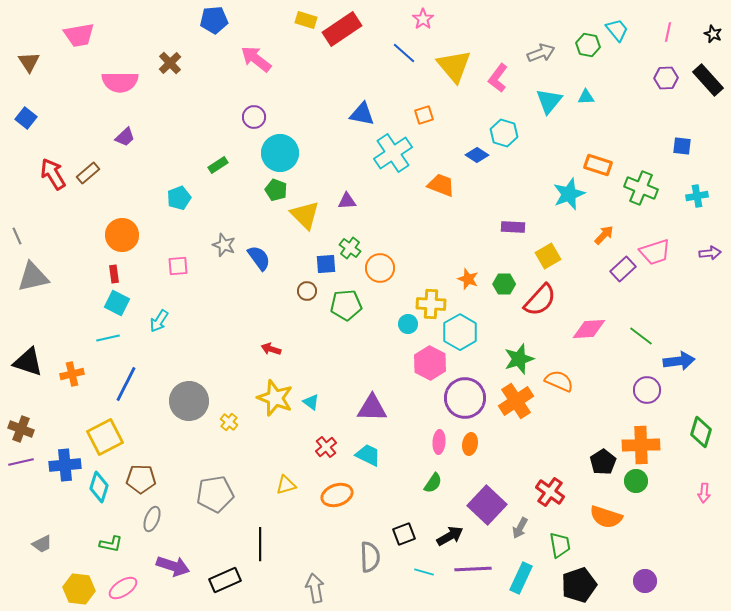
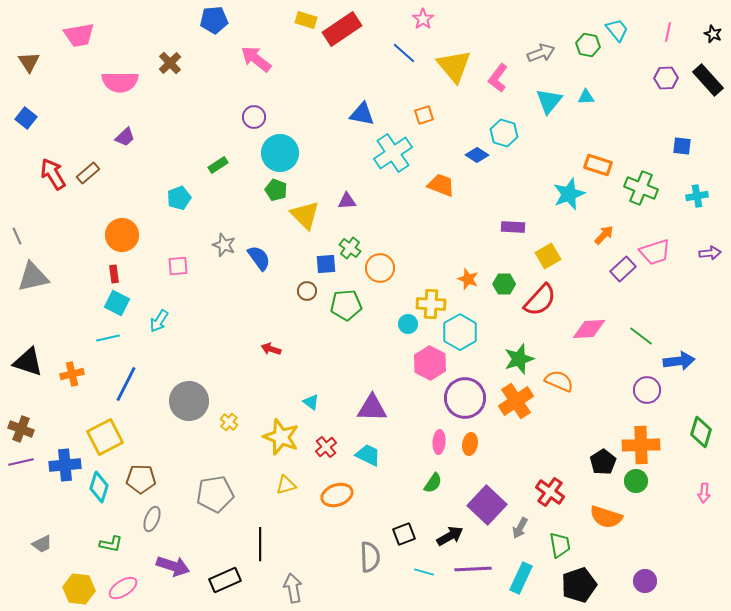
yellow star at (275, 398): moved 6 px right, 39 px down
gray arrow at (315, 588): moved 22 px left
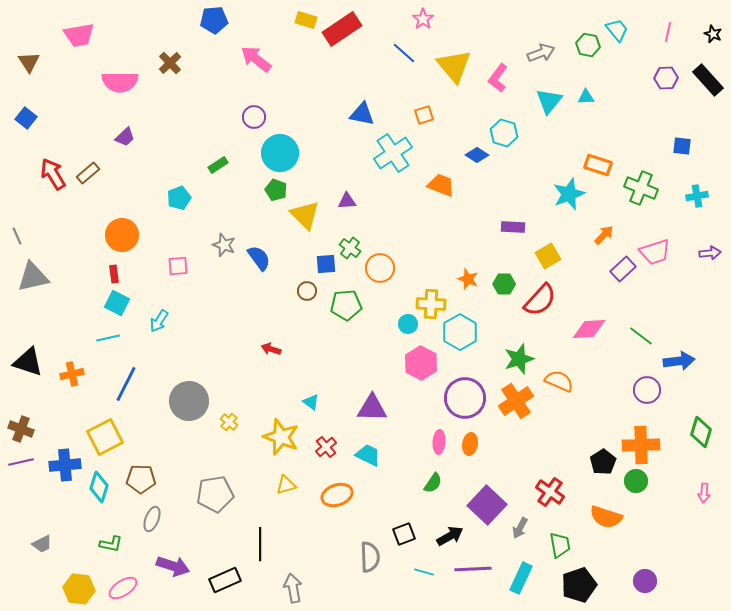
pink hexagon at (430, 363): moved 9 px left
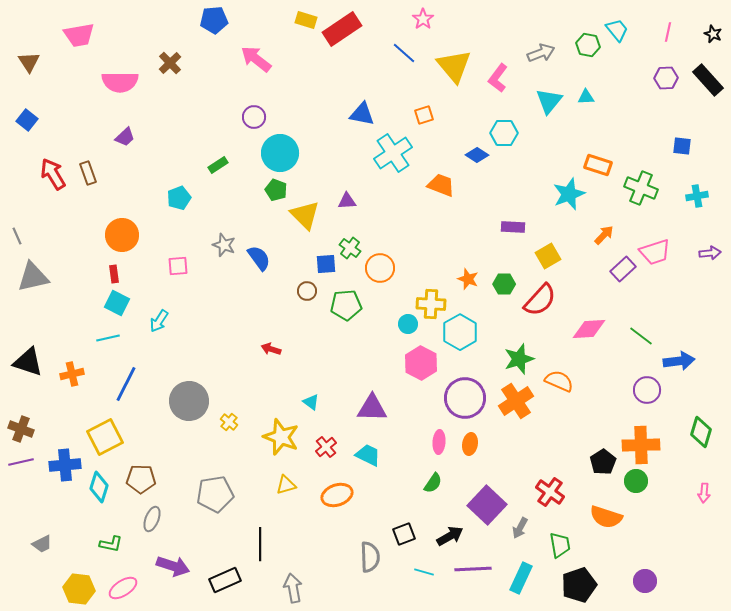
blue square at (26, 118): moved 1 px right, 2 px down
cyan hexagon at (504, 133): rotated 16 degrees counterclockwise
brown rectangle at (88, 173): rotated 70 degrees counterclockwise
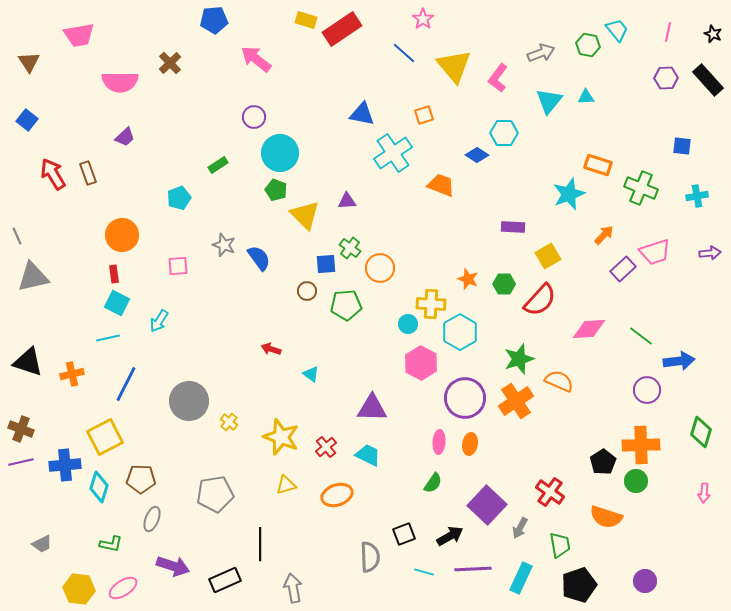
cyan triangle at (311, 402): moved 28 px up
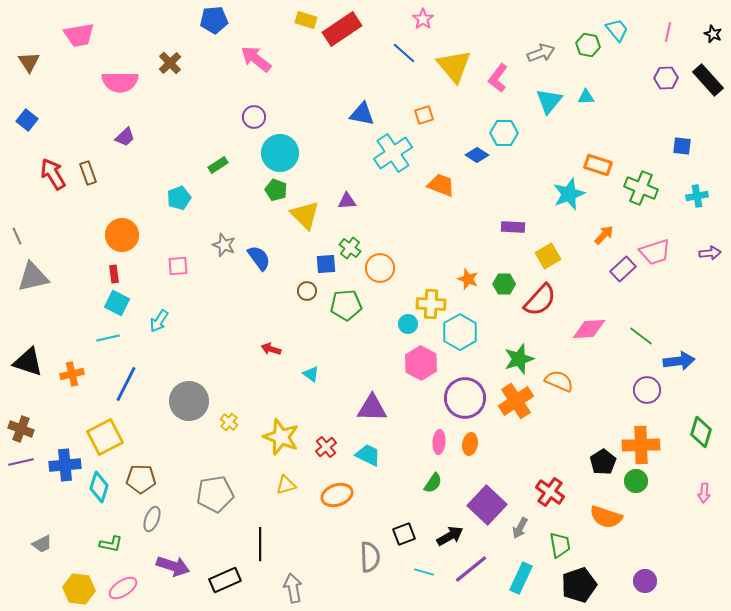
purple line at (473, 569): moved 2 px left; rotated 36 degrees counterclockwise
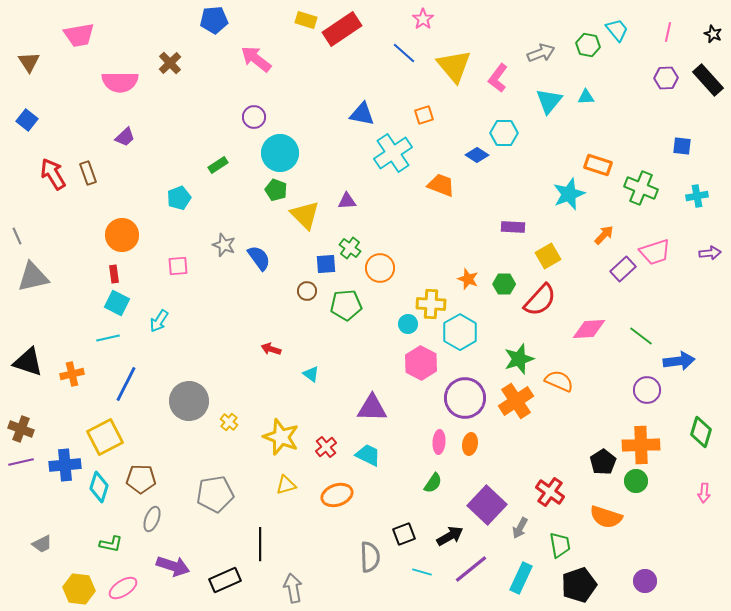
cyan line at (424, 572): moved 2 px left
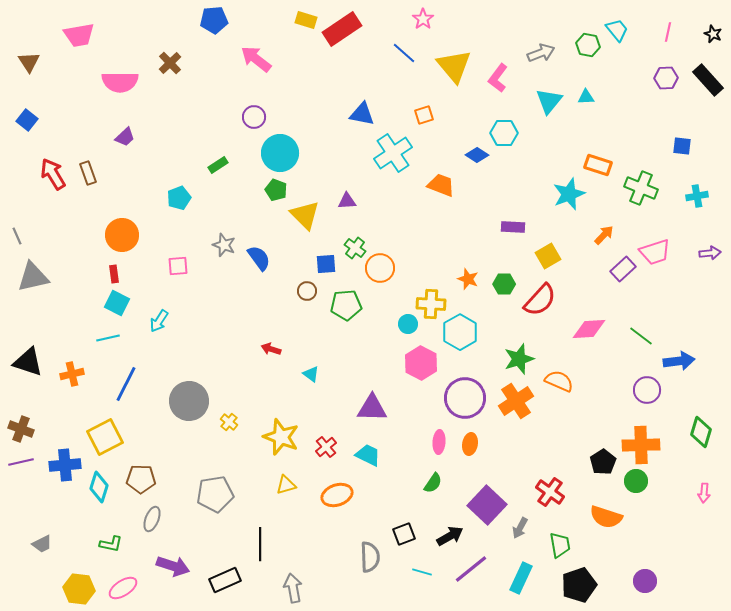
green cross at (350, 248): moved 5 px right
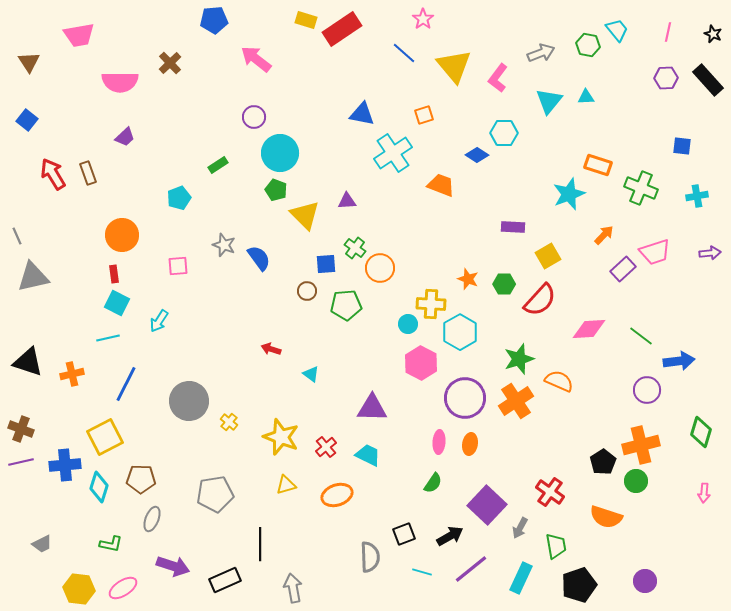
orange cross at (641, 445): rotated 12 degrees counterclockwise
green trapezoid at (560, 545): moved 4 px left, 1 px down
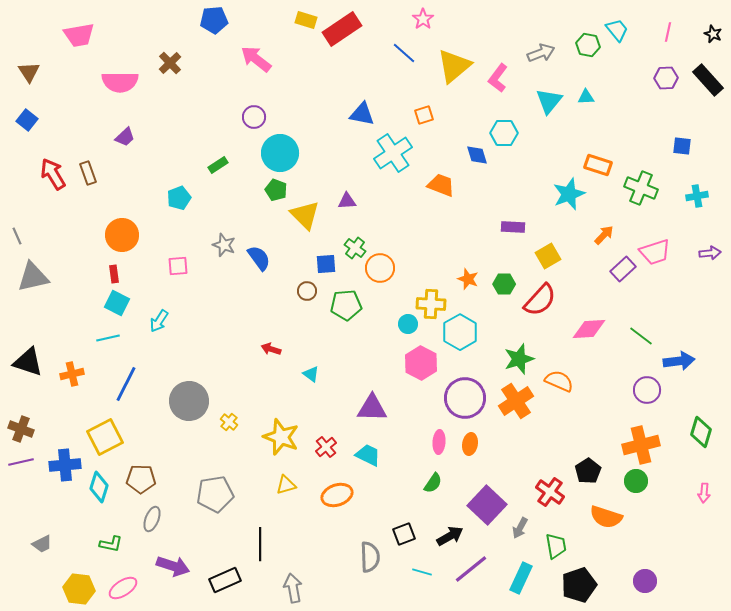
brown triangle at (29, 62): moved 10 px down
yellow triangle at (454, 66): rotated 30 degrees clockwise
blue diamond at (477, 155): rotated 40 degrees clockwise
black pentagon at (603, 462): moved 15 px left, 9 px down
